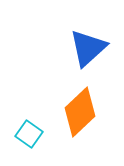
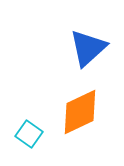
orange diamond: rotated 18 degrees clockwise
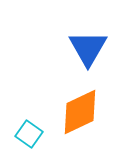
blue triangle: rotated 18 degrees counterclockwise
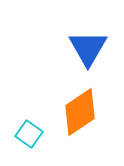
orange diamond: rotated 9 degrees counterclockwise
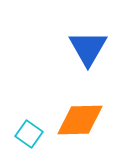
orange diamond: moved 8 px down; rotated 33 degrees clockwise
